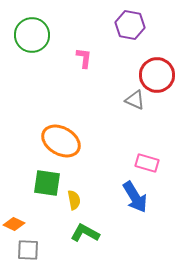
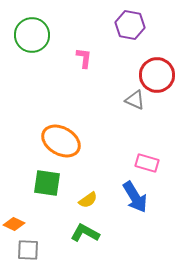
yellow semicircle: moved 14 px right; rotated 66 degrees clockwise
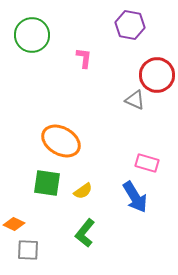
yellow semicircle: moved 5 px left, 9 px up
green L-shape: rotated 80 degrees counterclockwise
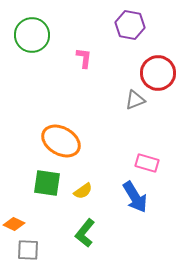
red circle: moved 1 px right, 2 px up
gray triangle: rotated 45 degrees counterclockwise
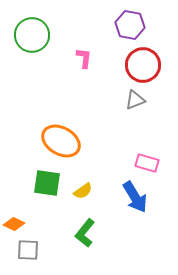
red circle: moved 15 px left, 8 px up
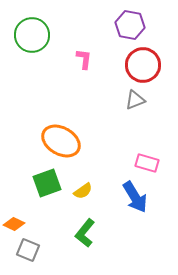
pink L-shape: moved 1 px down
green square: rotated 28 degrees counterclockwise
gray square: rotated 20 degrees clockwise
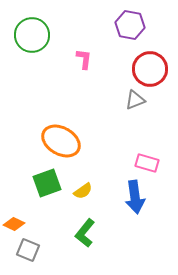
red circle: moved 7 px right, 4 px down
blue arrow: rotated 24 degrees clockwise
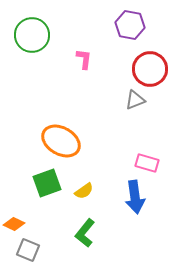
yellow semicircle: moved 1 px right
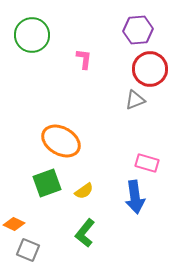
purple hexagon: moved 8 px right, 5 px down; rotated 16 degrees counterclockwise
